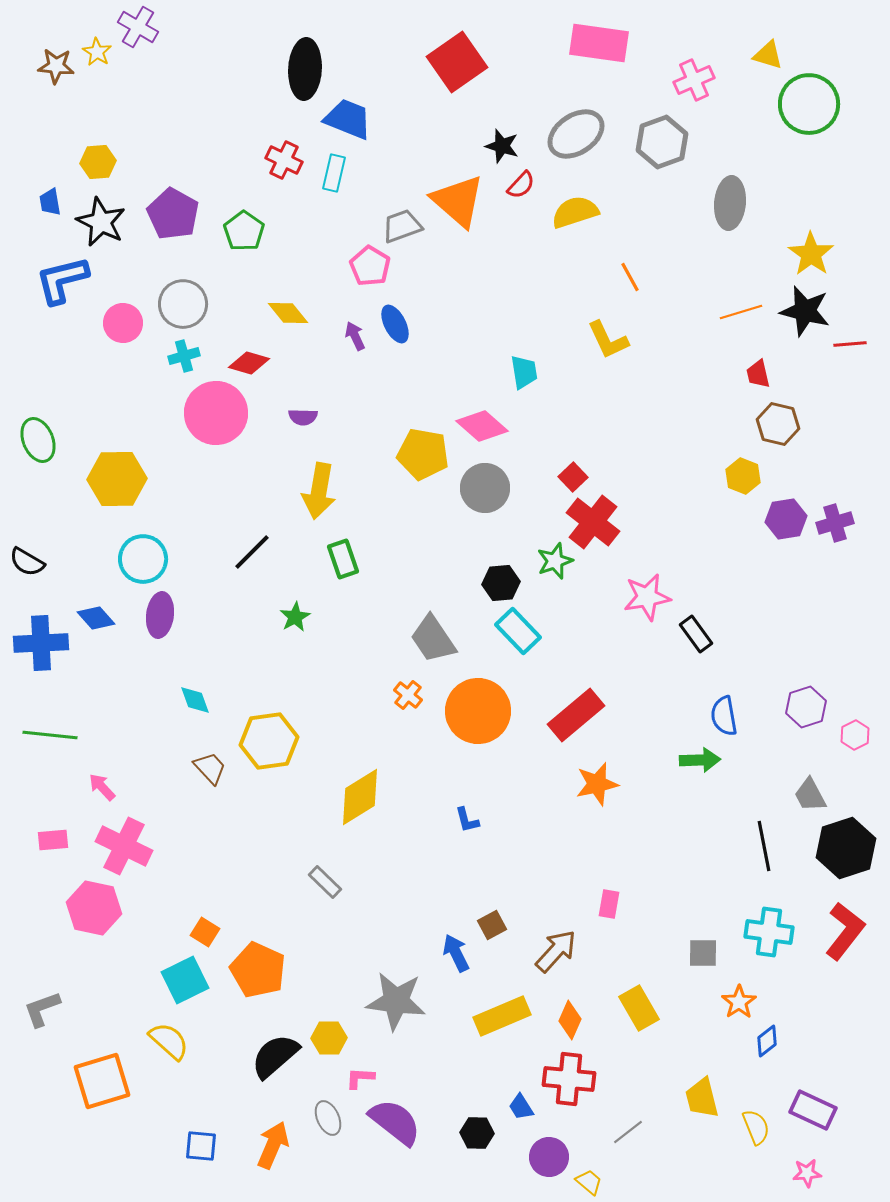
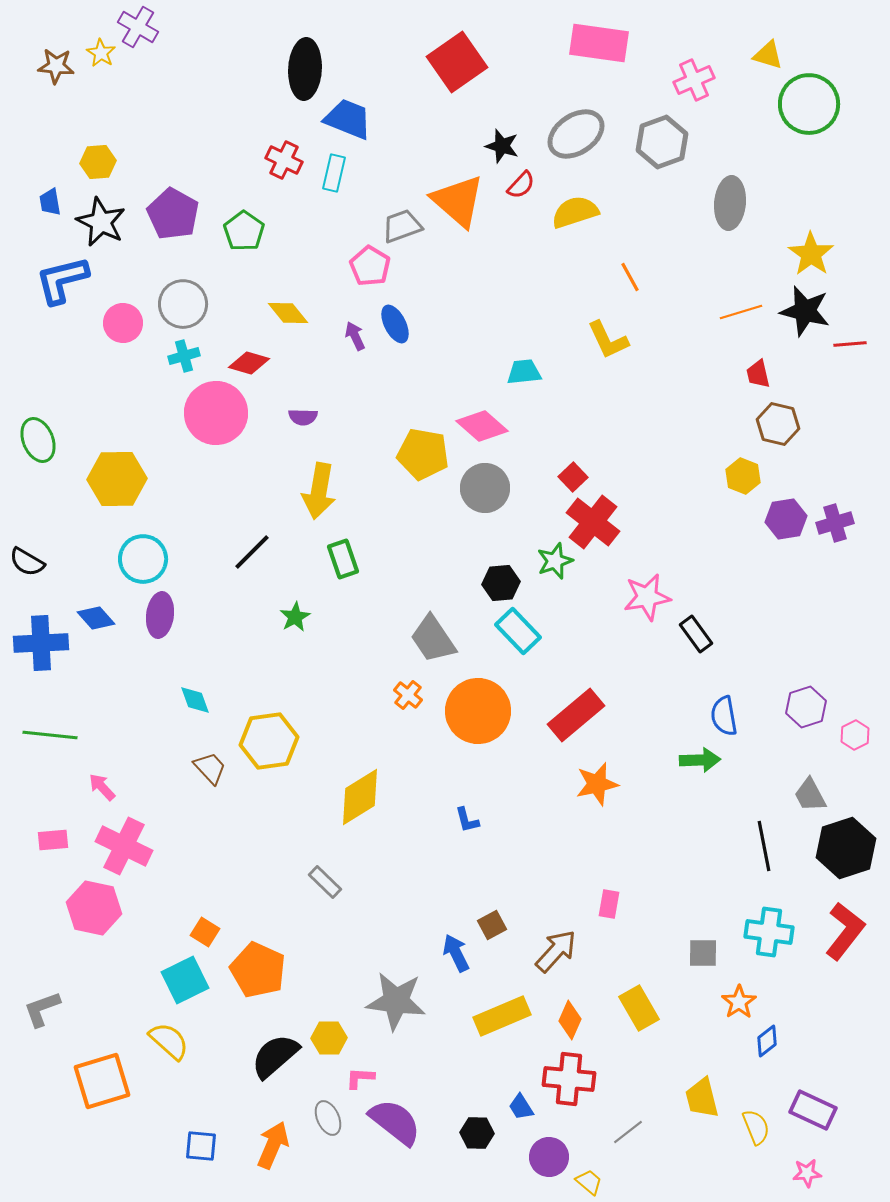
yellow star at (97, 52): moved 4 px right, 1 px down
cyan trapezoid at (524, 372): rotated 87 degrees counterclockwise
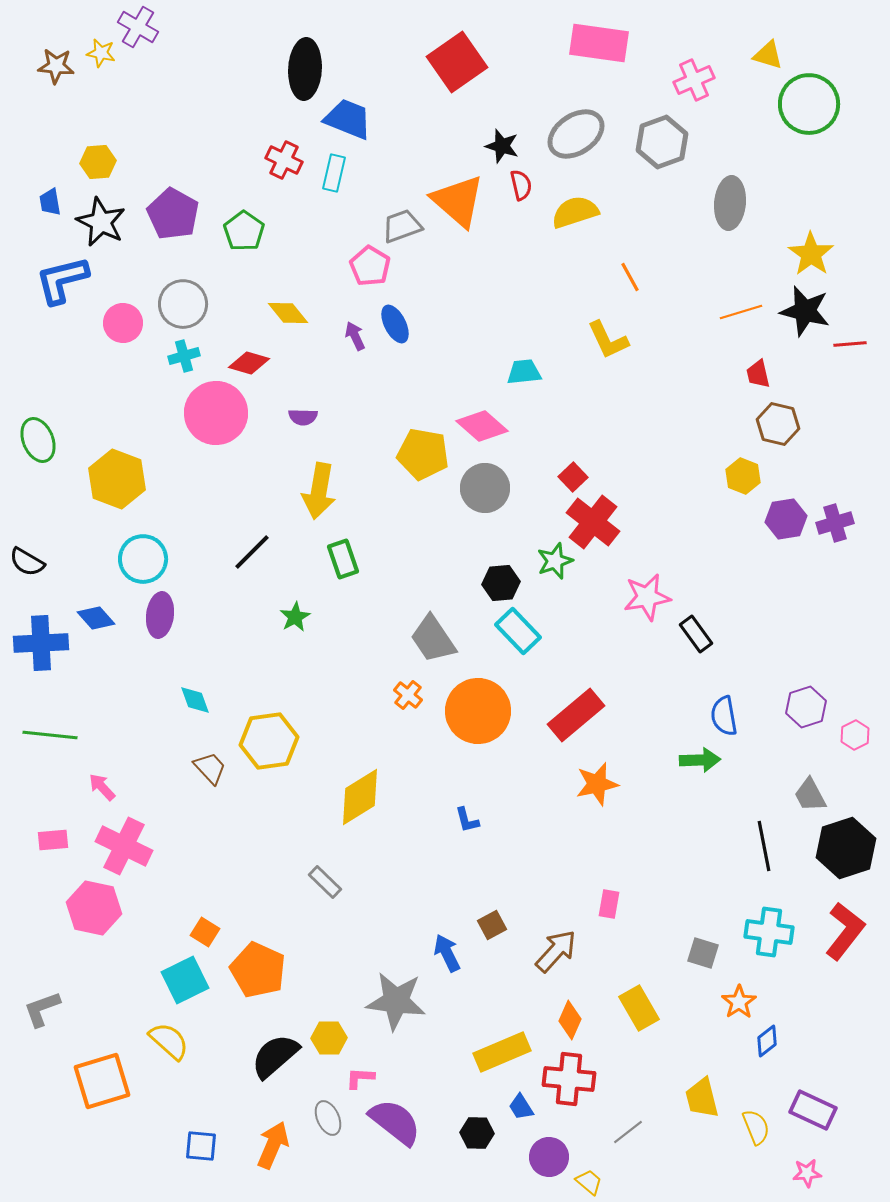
yellow star at (101, 53): rotated 20 degrees counterclockwise
red semicircle at (521, 185): rotated 56 degrees counterclockwise
yellow hexagon at (117, 479): rotated 22 degrees clockwise
blue arrow at (456, 953): moved 9 px left
gray square at (703, 953): rotated 16 degrees clockwise
yellow rectangle at (502, 1016): moved 36 px down
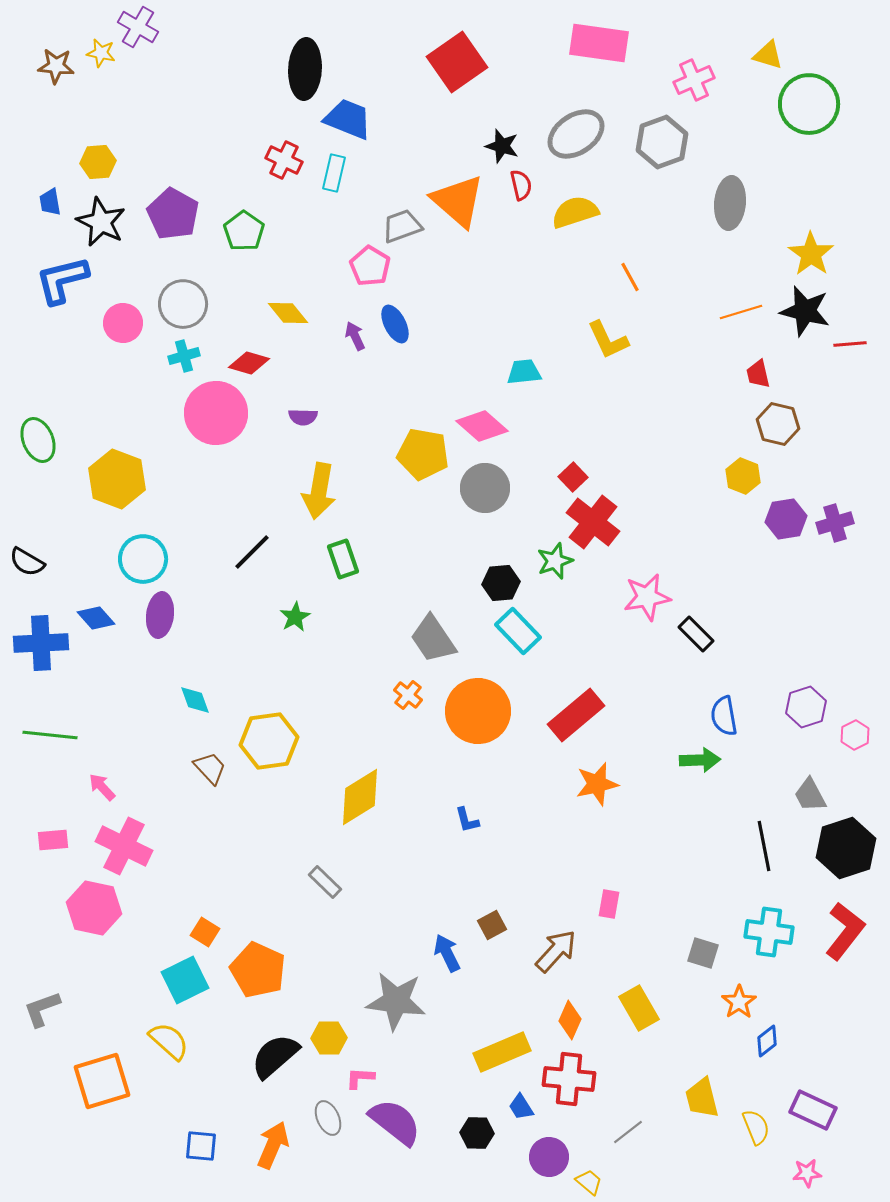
black rectangle at (696, 634): rotated 9 degrees counterclockwise
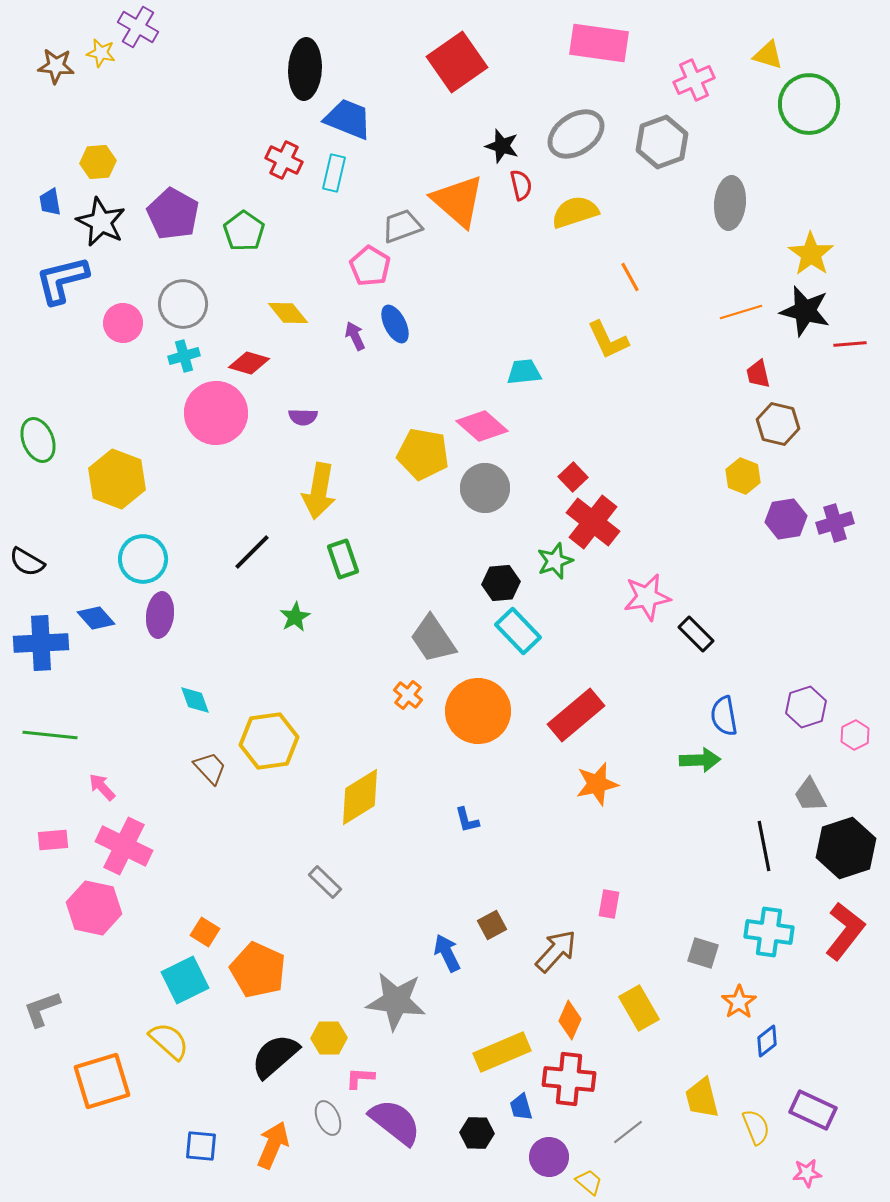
blue trapezoid at (521, 1107): rotated 16 degrees clockwise
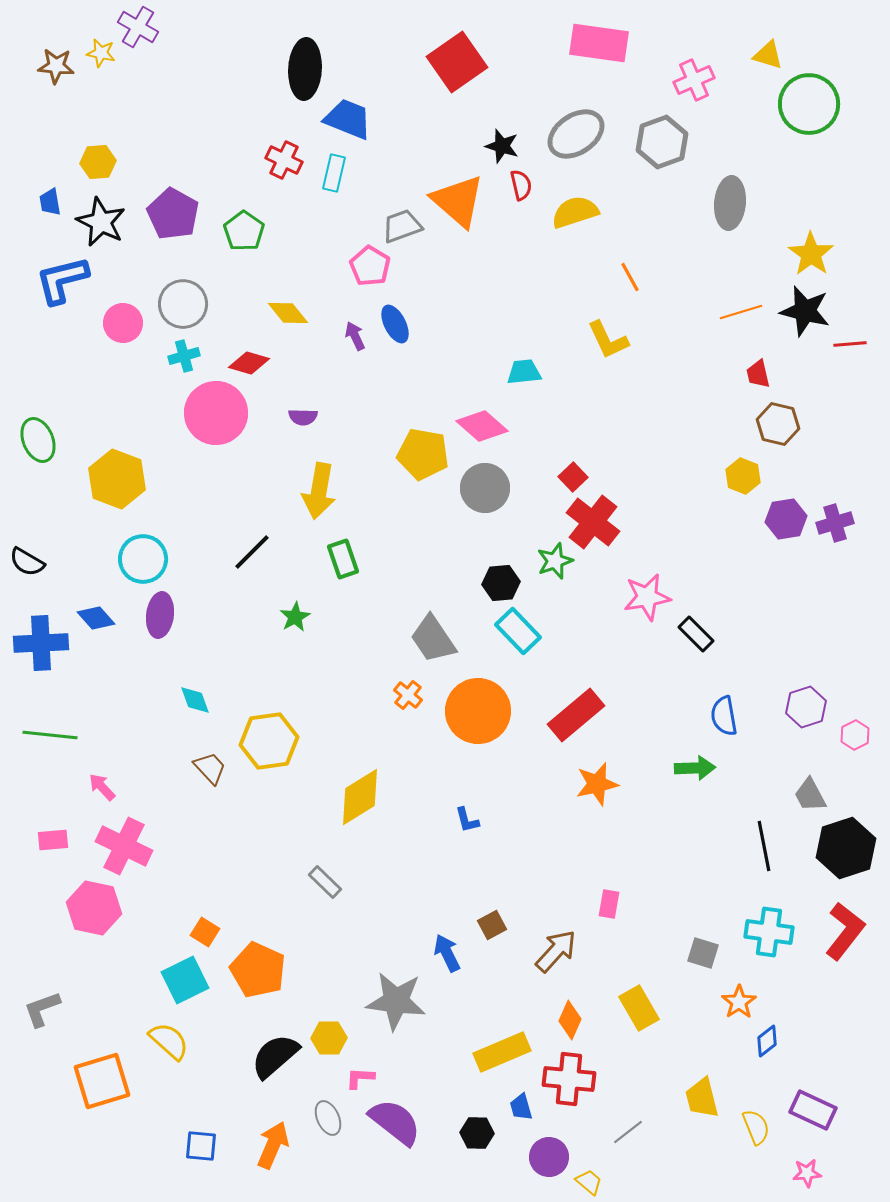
green arrow at (700, 760): moved 5 px left, 8 px down
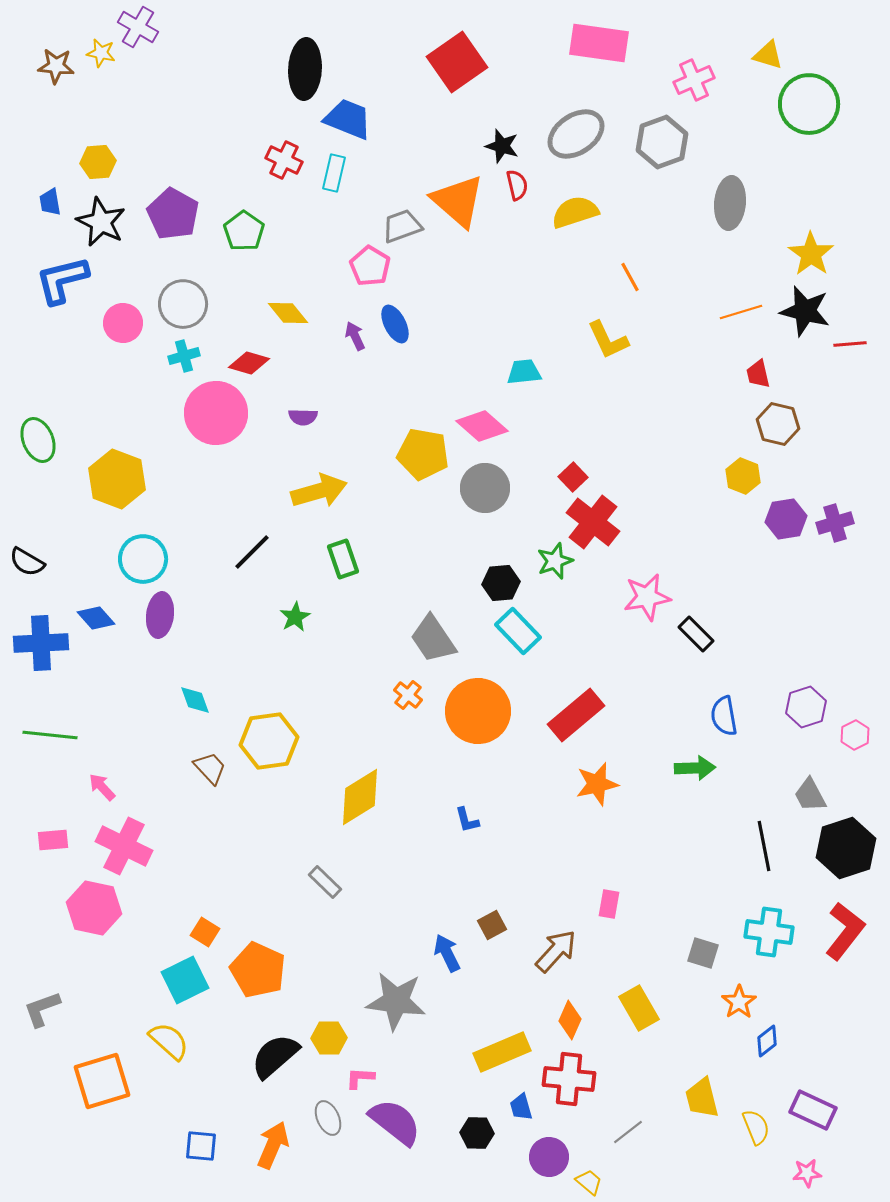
red semicircle at (521, 185): moved 4 px left
yellow arrow at (319, 491): rotated 116 degrees counterclockwise
